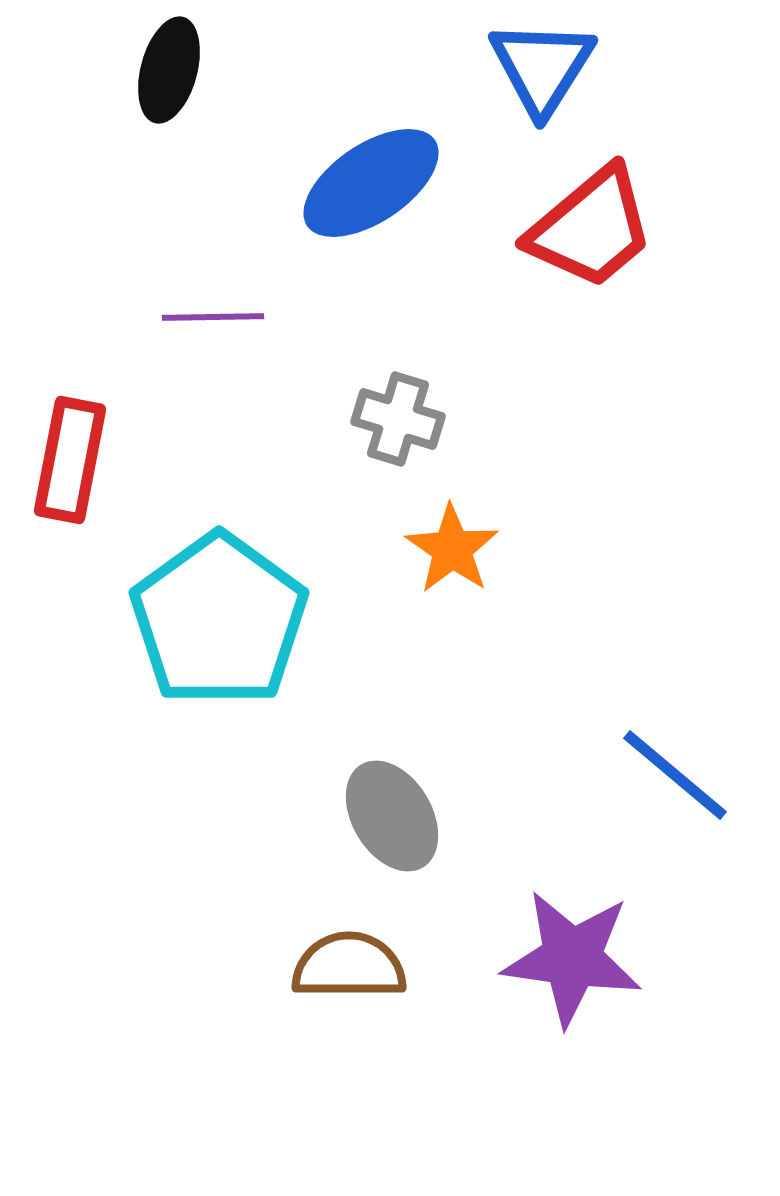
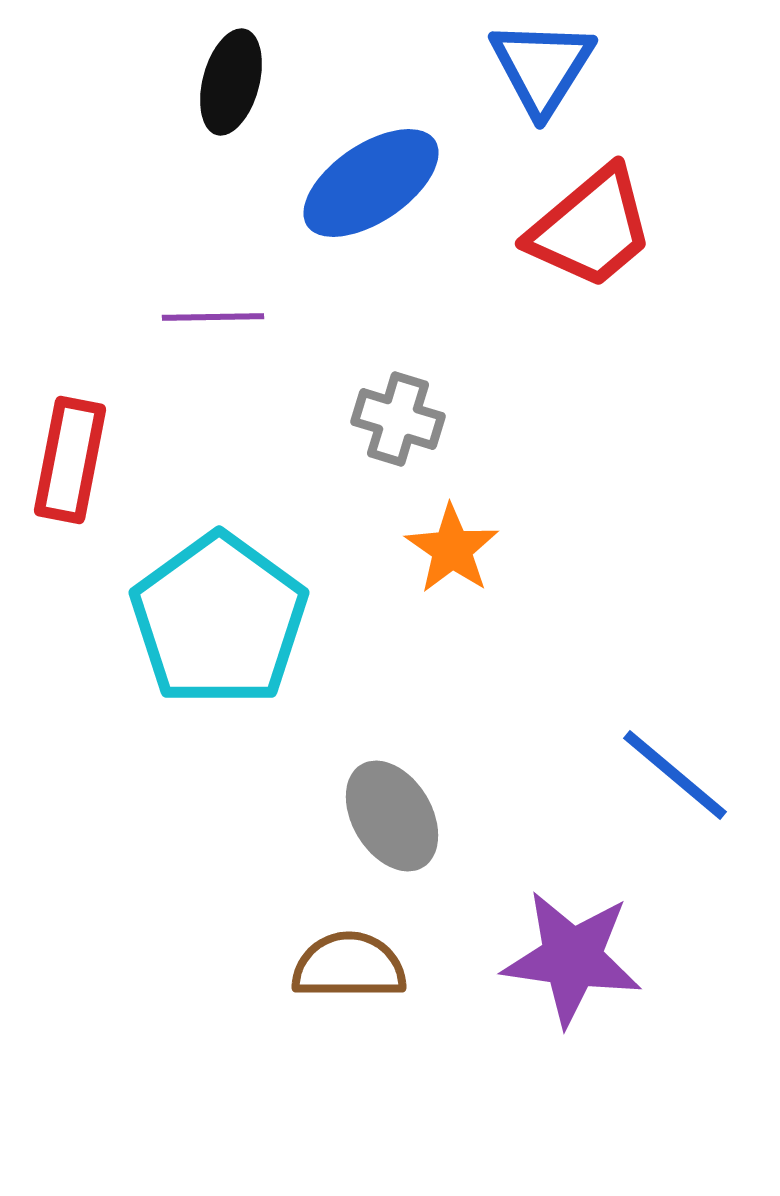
black ellipse: moved 62 px right, 12 px down
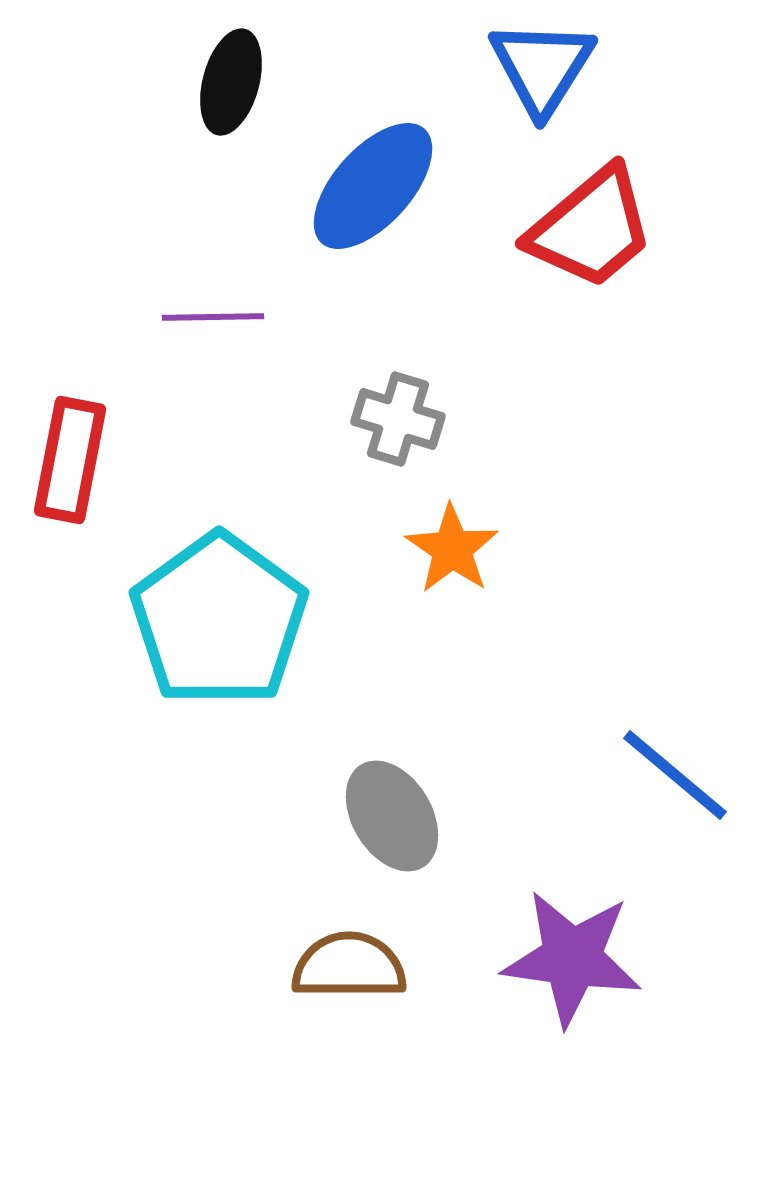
blue ellipse: moved 2 px right, 3 px down; rotated 14 degrees counterclockwise
